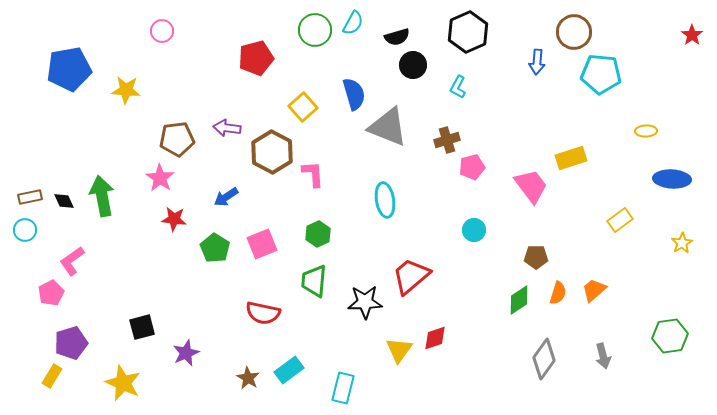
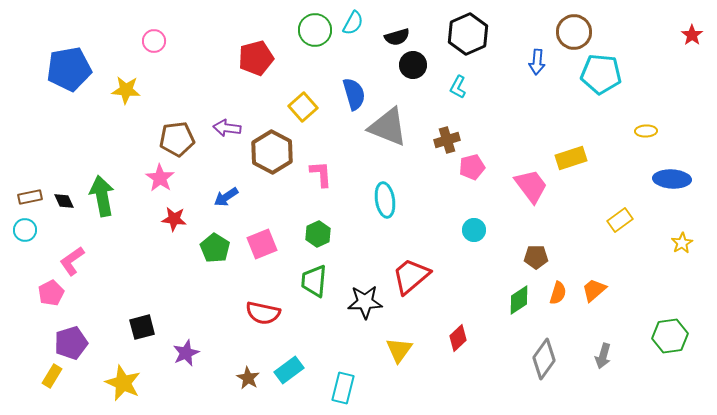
pink circle at (162, 31): moved 8 px left, 10 px down
black hexagon at (468, 32): moved 2 px down
pink L-shape at (313, 174): moved 8 px right
red diamond at (435, 338): moved 23 px right; rotated 24 degrees counterclockwise
gray arrow at (603, 356): rotated 30 degrees clockwise
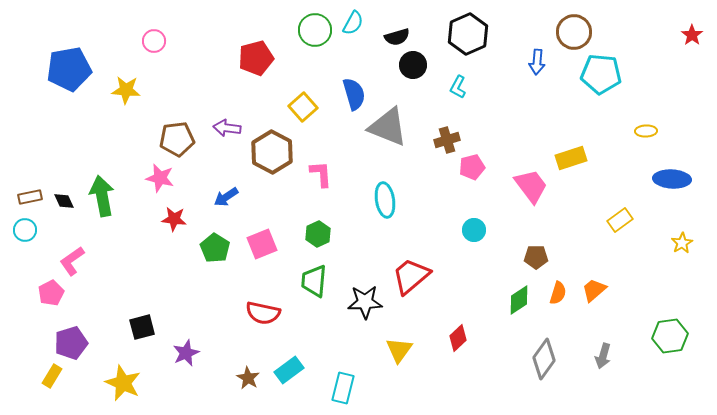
pink star at (160, 178): rotated 20 degrees counterclockwise
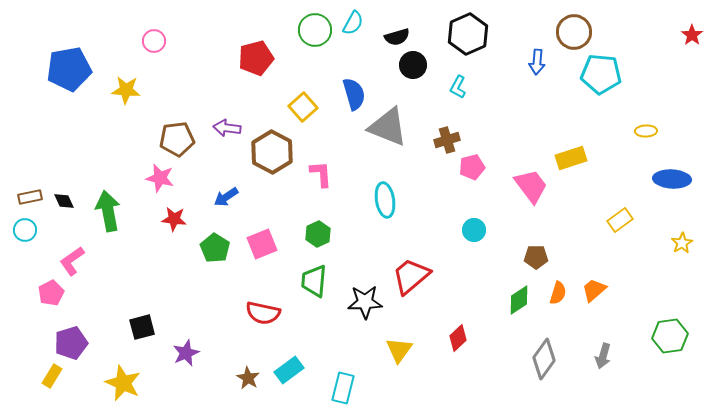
green arrow at (102, 196): moved 6 px right, 15 px down
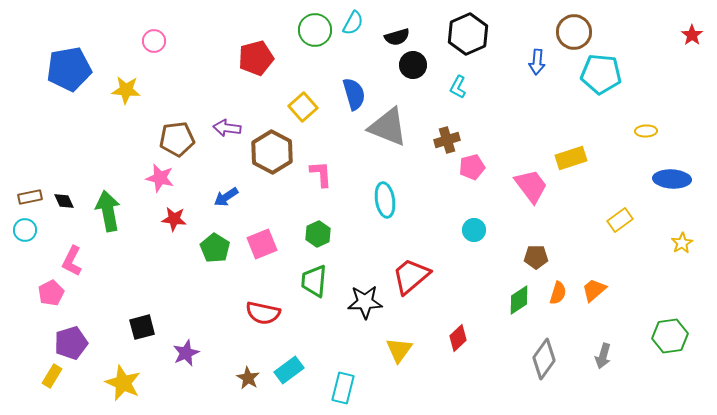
pink L-shape at (72, 261): rotated 28 degrees counterclockwise
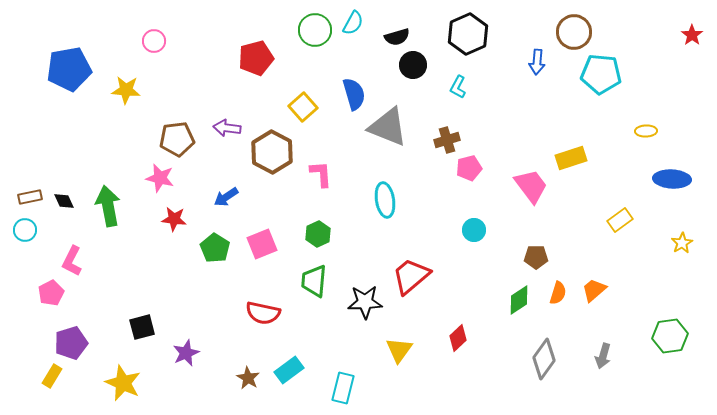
pink pentagon at (472, 167): moved 3 px left, 1 px down
green arrow at (108, 211): moved 5 px up
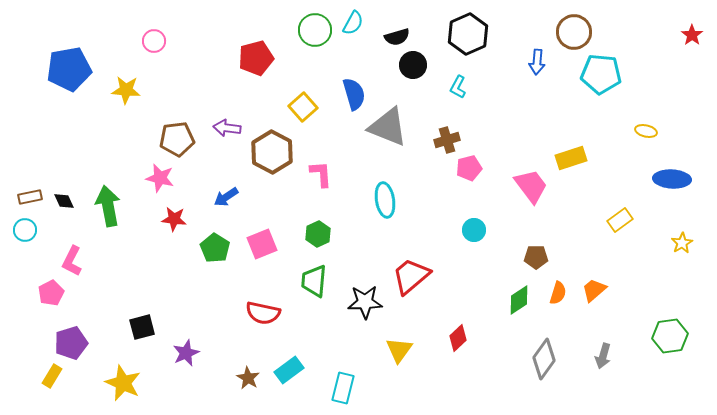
yellow ellipse at (646, 131): rotated 15 degrees clockwise
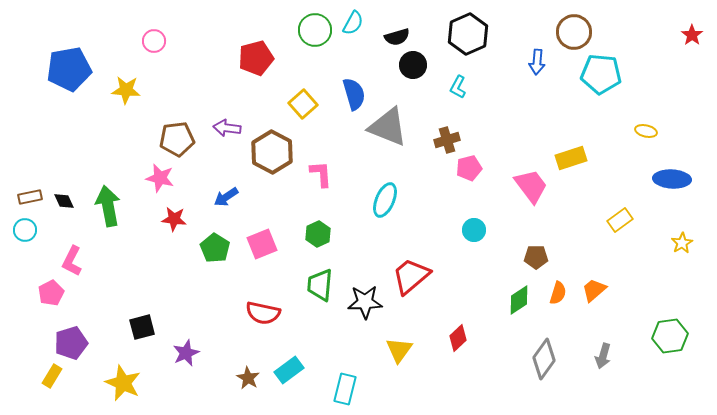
yellow square at (303, 107): moved 3 px up
cyan ellipse at (385, 200): rotated 32 degrees clockwise
green trapezoid at (314, 281): moved 6 px right, 4 px down
cyan rectangle at (343, 388): moved 2 px right, 1 px down
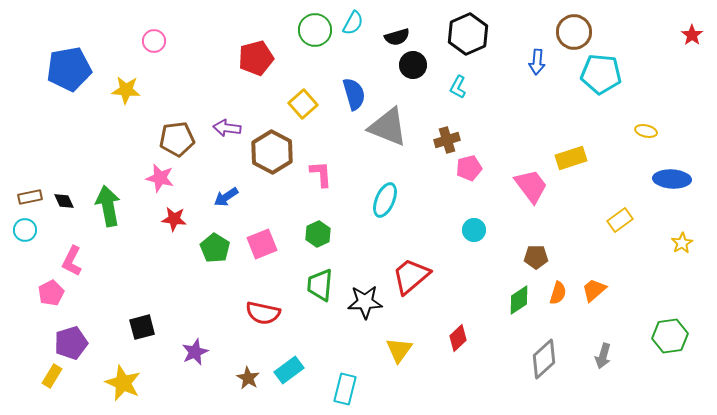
purple star at (186, 353): moved 9 px right, 1 px up
gray diamond at (544, 359): rotated 12 degrees clockwise
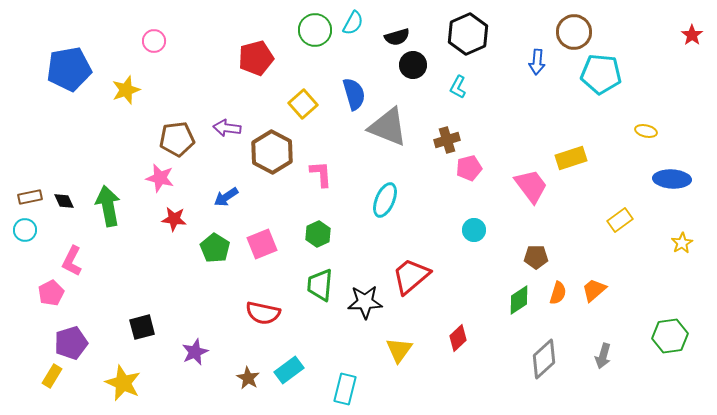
yellow star at (126, 90): rotated 24 degrees counterclockwise
